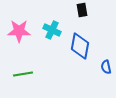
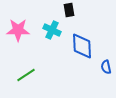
black rectangle: moved 13 px left
pink star: moved 1 px left, 1 px up
blue diamond: moved 2 px right; rotated 12 degrees counterclockwise
green line: moved 3 px right, 1 px down; rotated 24 degrees counterclockwise
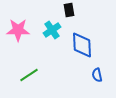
cyan cross: rotated 30 degrees clockwise
blue diamond: moved 1 px up
blue semicircle: moved 9 px left, 8 px down
green line: moved 3 px right
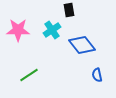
blue diamond: rotated 36 degrees counterclockwise
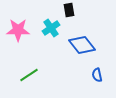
cyan cross: moved 1 px left, 2 px up
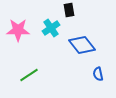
blue semicircle: moved 1 px right, 1 px up
